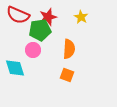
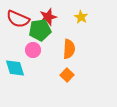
red semicircle: moved 4 px down
orange square: rotated 24 degrees clockwise
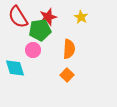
red semicircle: moved 2 px up; rotated 35 degrees clockwise
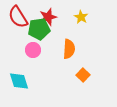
green pentagon: moved 1 px left, 1 px up
cyan diamond: moved 4 px right, 13 px down
orange square: moved 16 px right
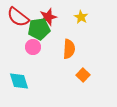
red semicircle: rotated 20 degrees counterclockwise
pink circle: moved 3 px up
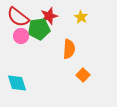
red star: moved 1 px right, 1 px up
pink circle: moved 12 px left, 11 px up
cyan diamond: moved 2 px left, 2 px down
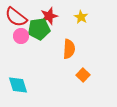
red semicircle: moved 2 px left
cyan diamond: moved 1 px right, 2 px down
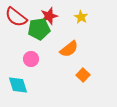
pink circle: moved 10 px right, 23 px down
orange semicircle: rotated 48 degrees clockwise
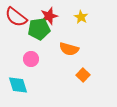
orange semicircle: rotated 54 degrees clockwise
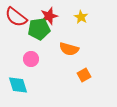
orange square: moved 1 px right; rotated 16 degrees clockwise
